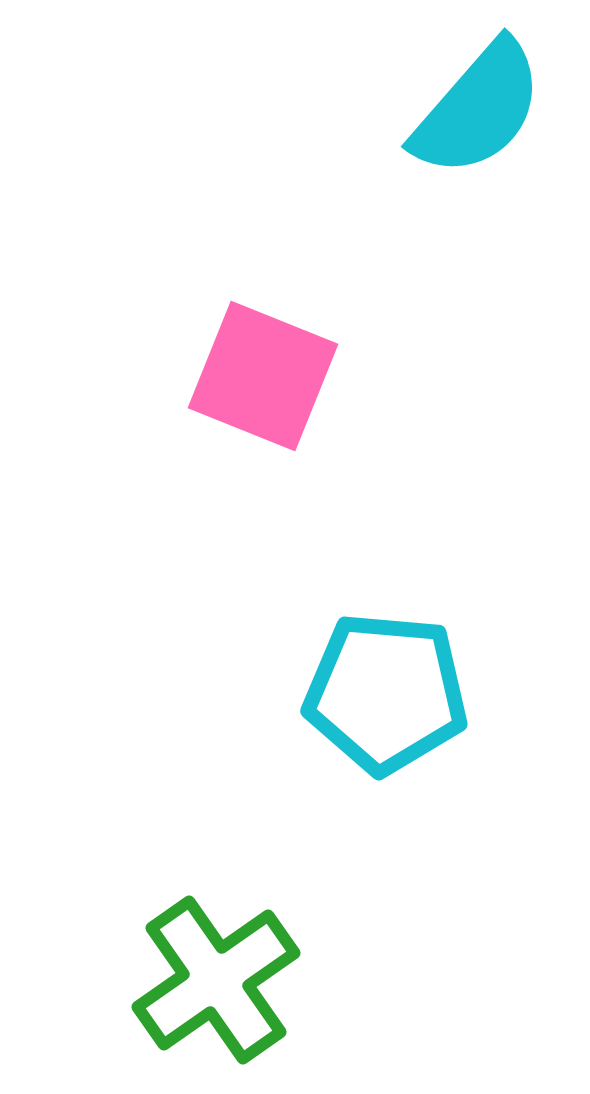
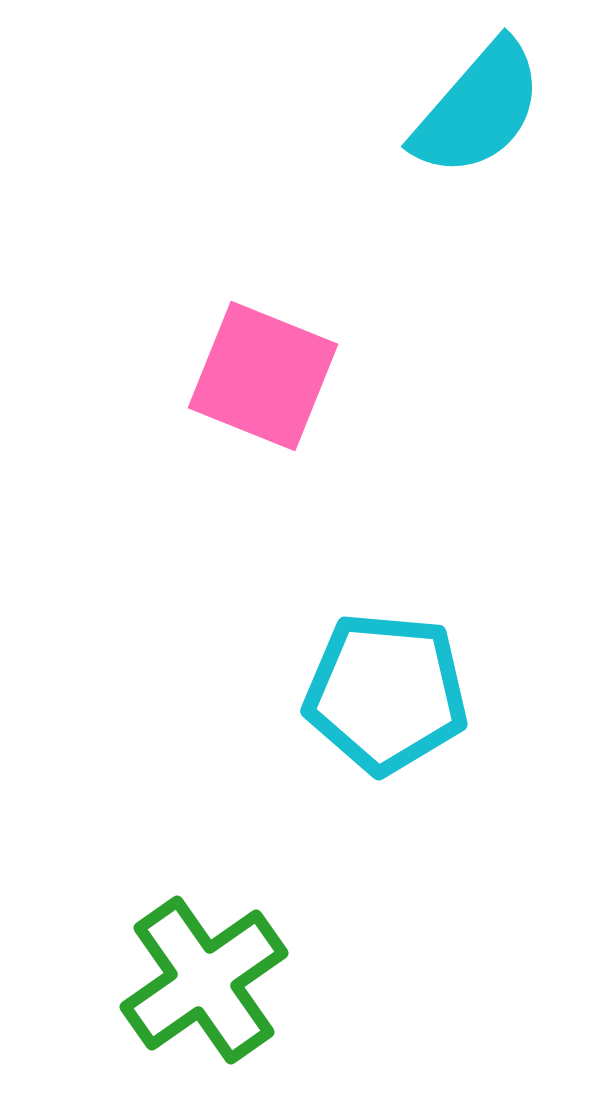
green cross: moved 12 px left
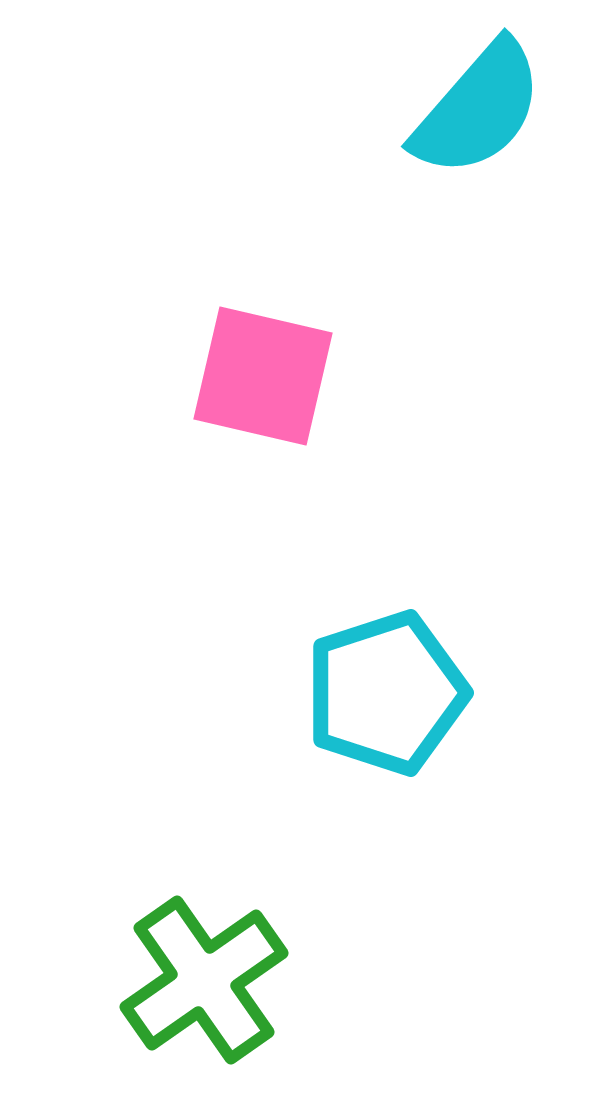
pink square: rotated 9 degrees counterclockwise
cyan pentagon: rotated 23 degrees counterclockwise
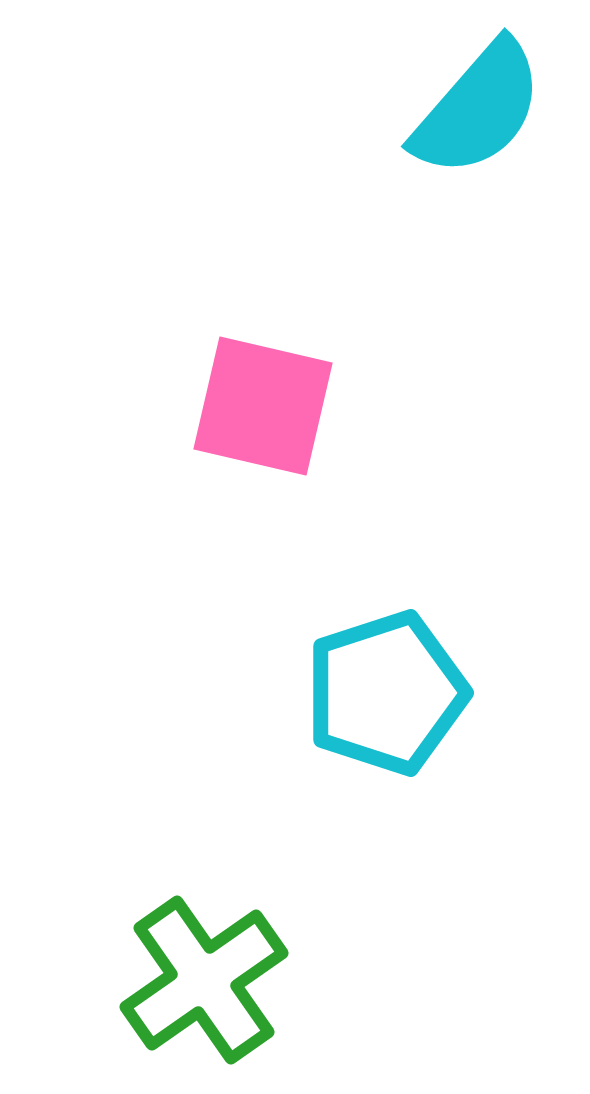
pink square: moved 30 px down
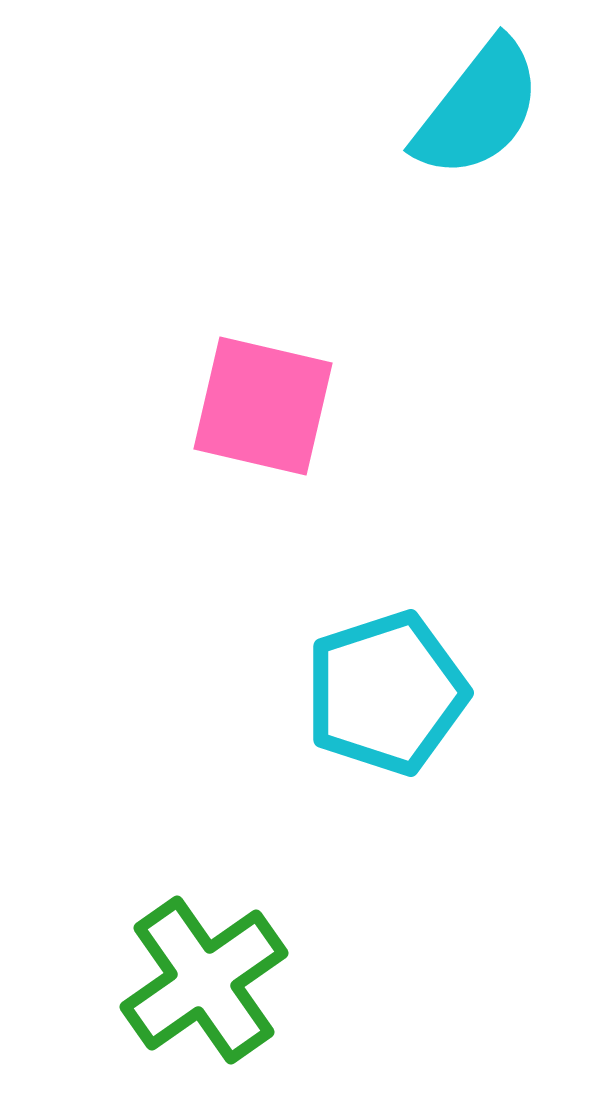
cyan semicircle: rotated 3 degrees counterclockwise
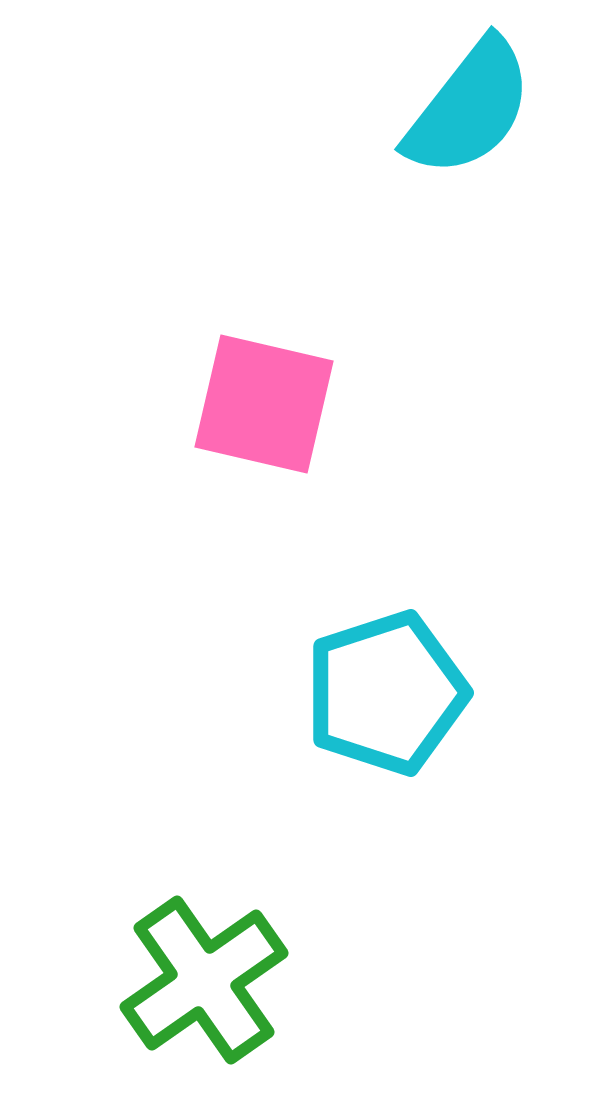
cyan semicircle: moved 9 px left, 1 px up
pink square: moved 1 px right, 2 px up
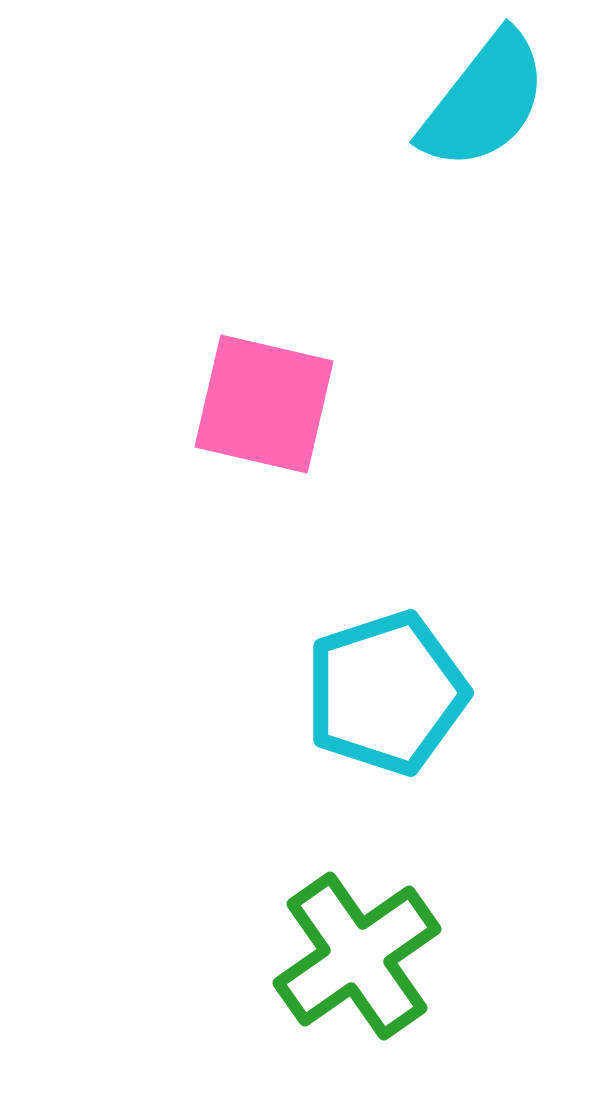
cyan semicircle: moved 15 px right, 7 px up
green cross: moved 153 px right, 24 px up
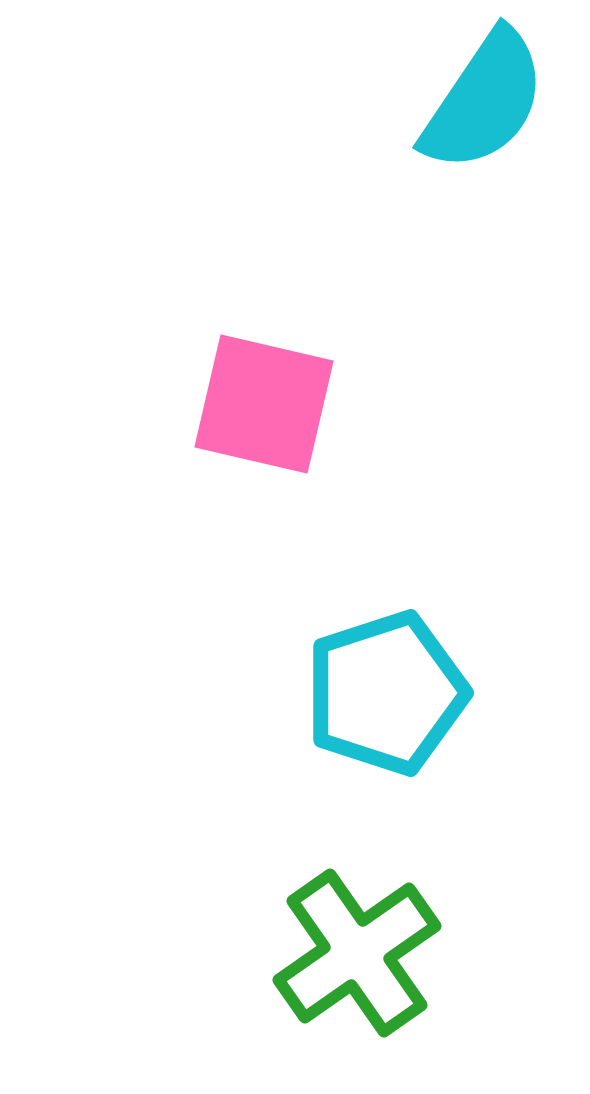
cyan semicircle: rotated 4 degrees counterclockwise
green cross: moved 3 px up
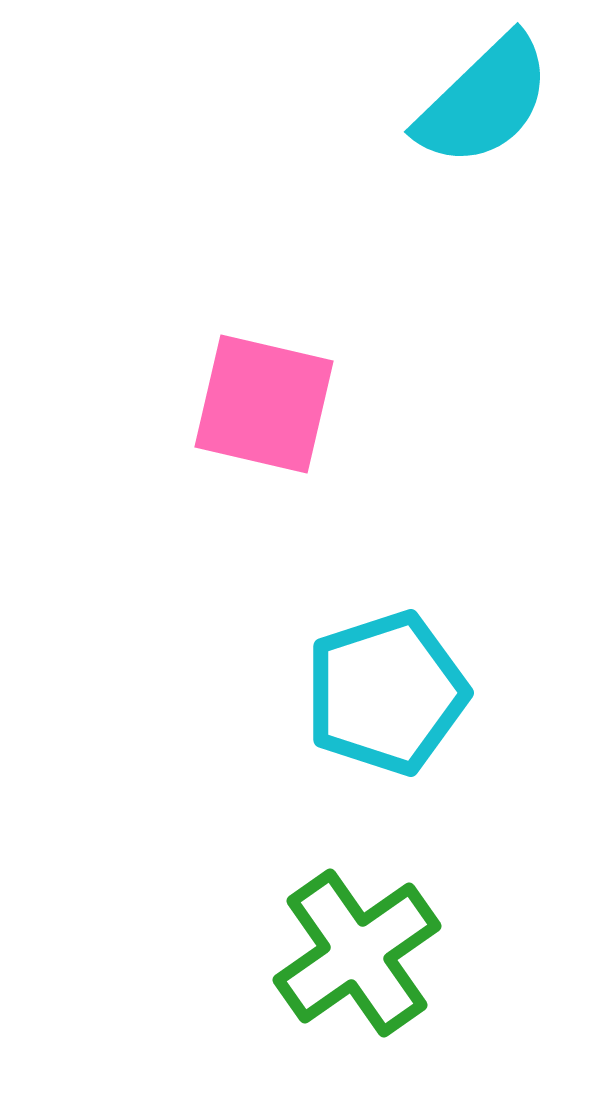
cyan semicircle: rotated 12 degrees clockwise
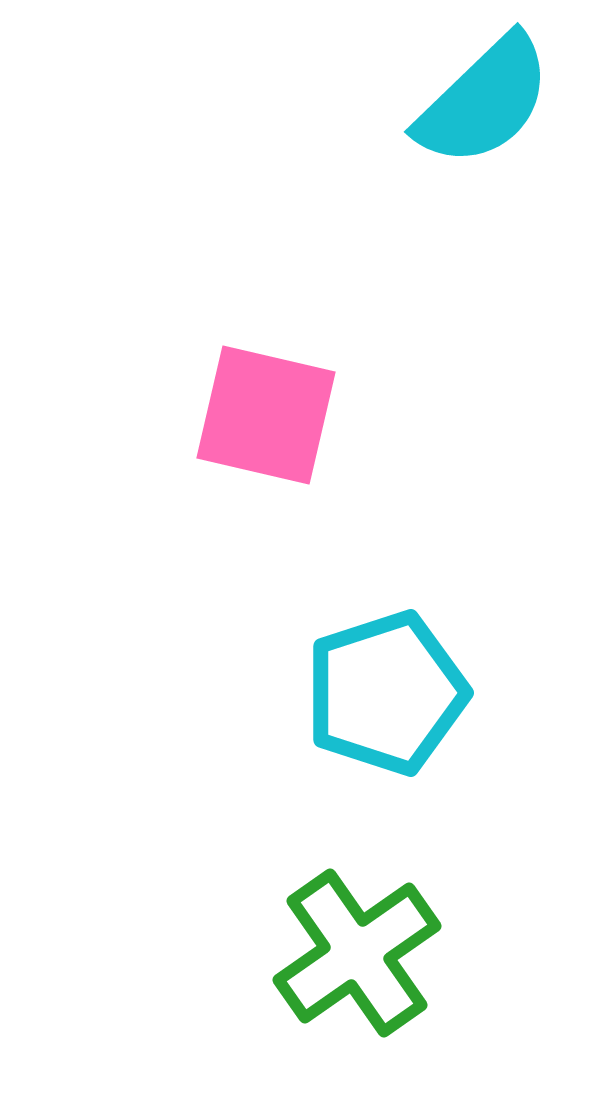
pink square: moved 2 px right, 11 px down
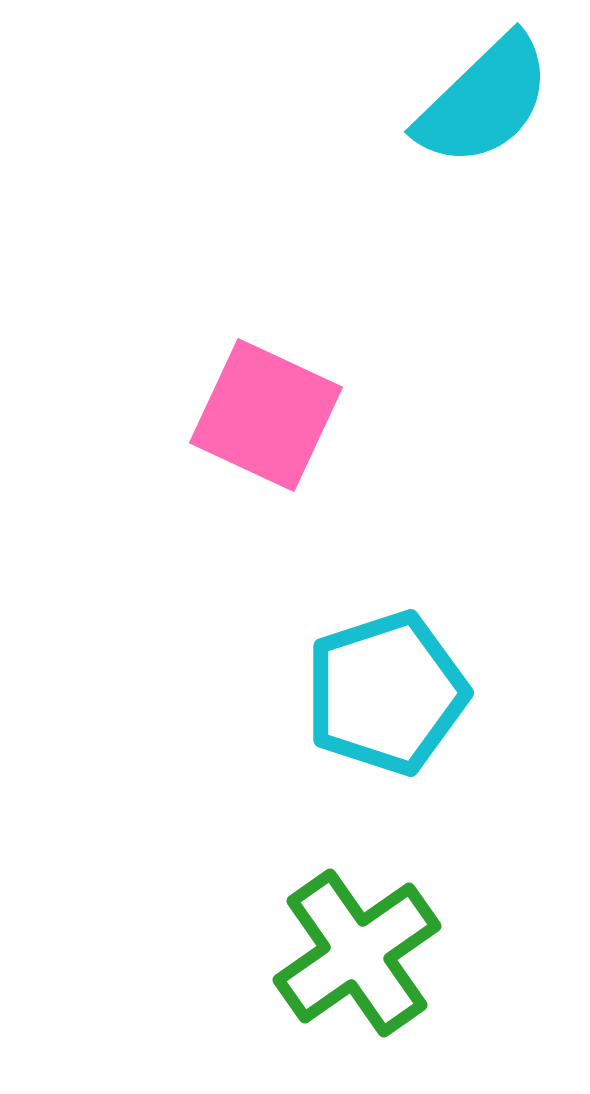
pink square: rotated 12 degrees clockwise
